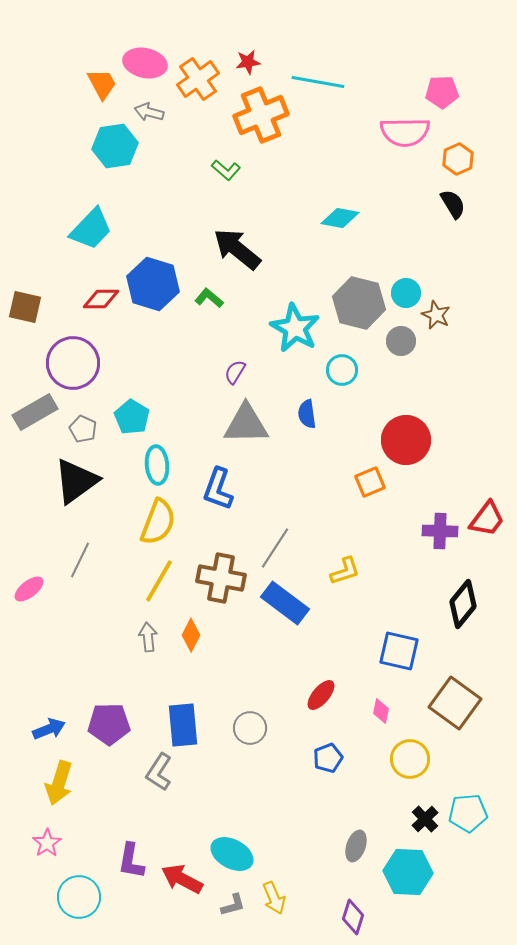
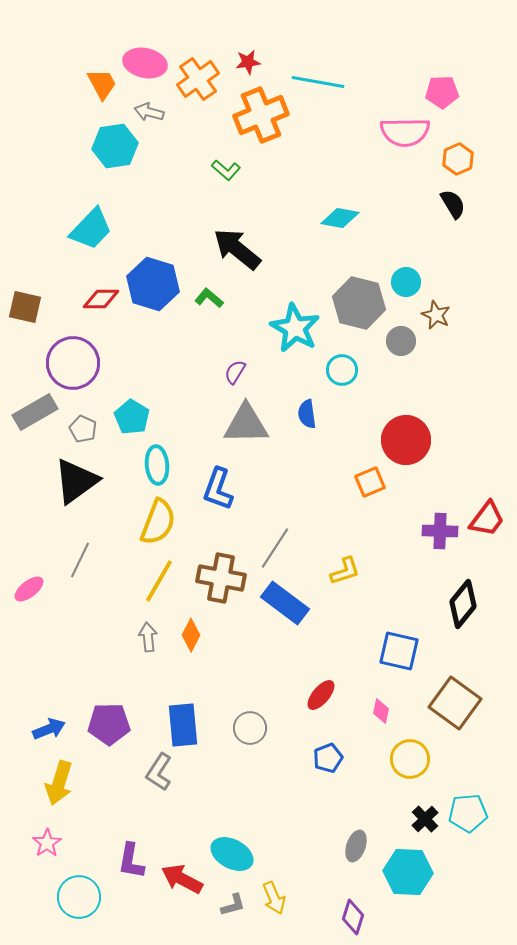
cyan circle at (406, 293): moved 11 px up
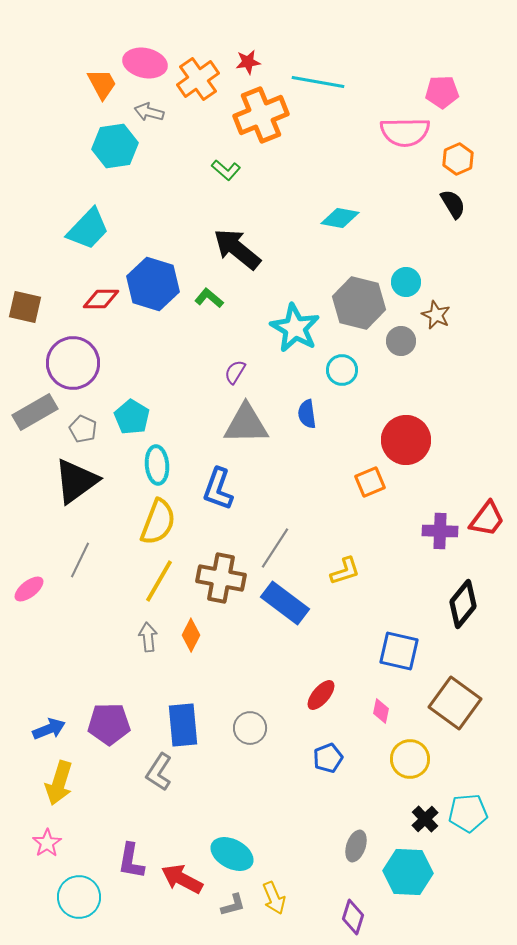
cyan trapezoid at (91, 229): moved 3 px left
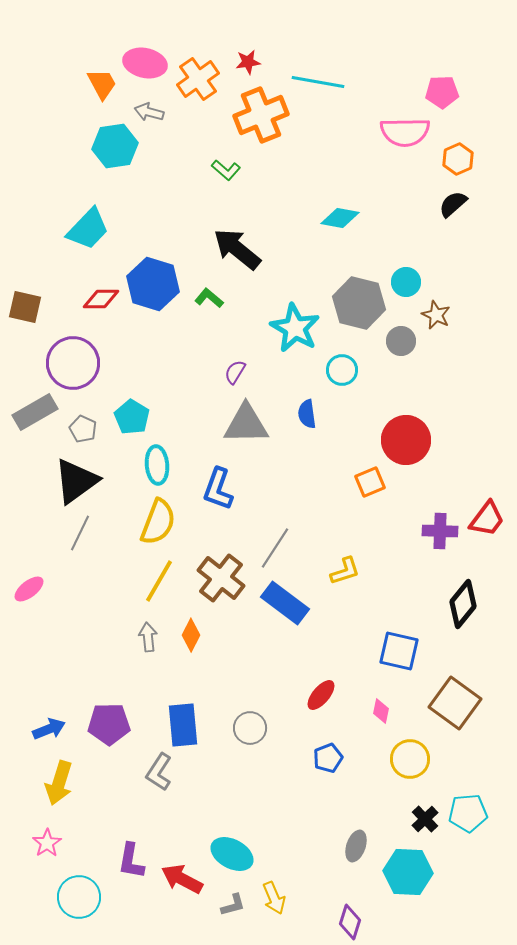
black semicircle at (453, 204): rotated 100 degrees counterclockwise
gray line at (80, 560): moved 27 px up
brown cross at (221, 578): rotated 27 degrees clockwise
purple diamond at (353, 917): moved 3 px left, 5 px down
